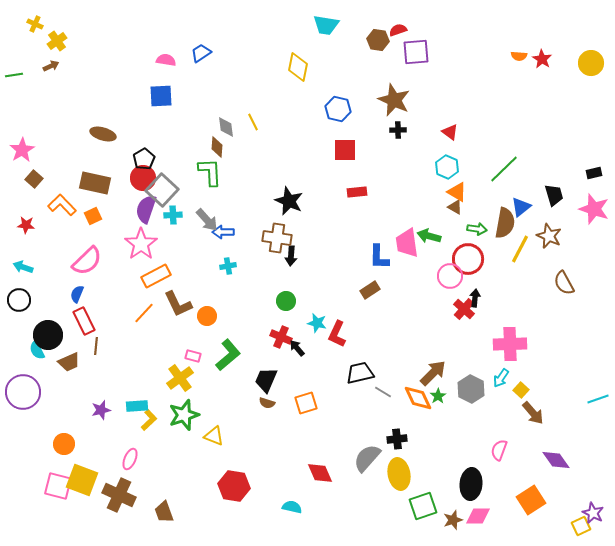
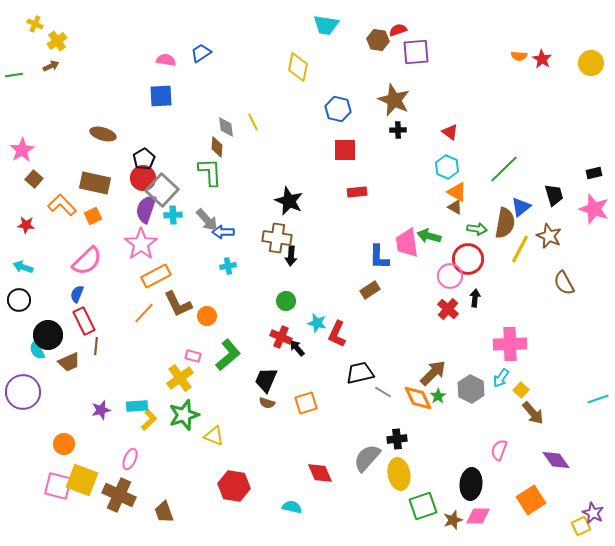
red cross at (464, 309): moved 16 px left
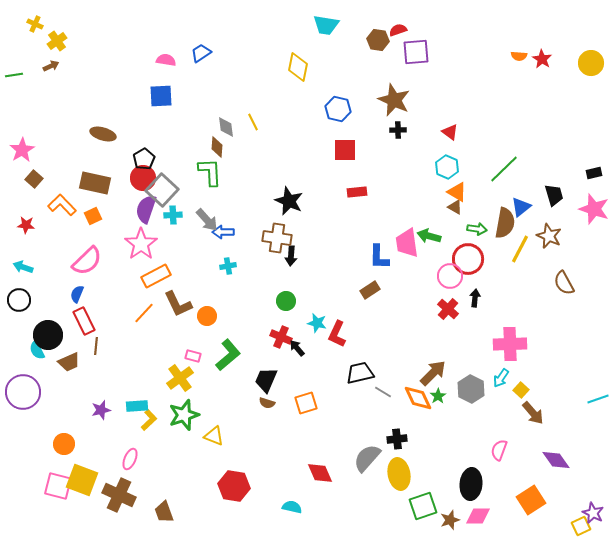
brown star at (453, 520): moved 3 px left
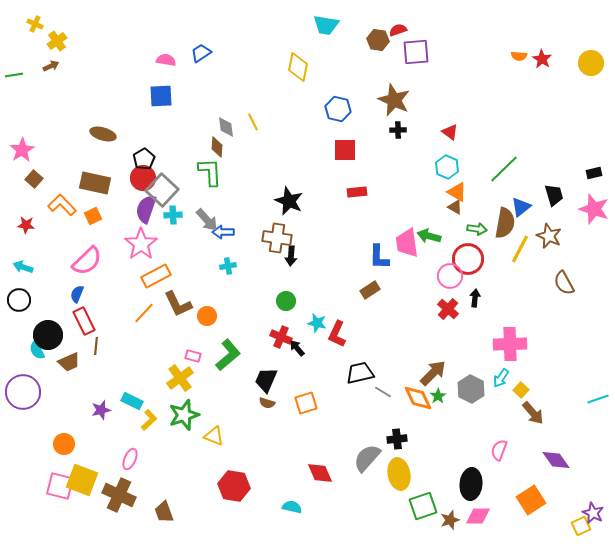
cyan rectangle at (137, 406): moved 5 px left, 5 px up; rotated 30 degrees clockwise
pink square at (58, 486): moved 2 px right
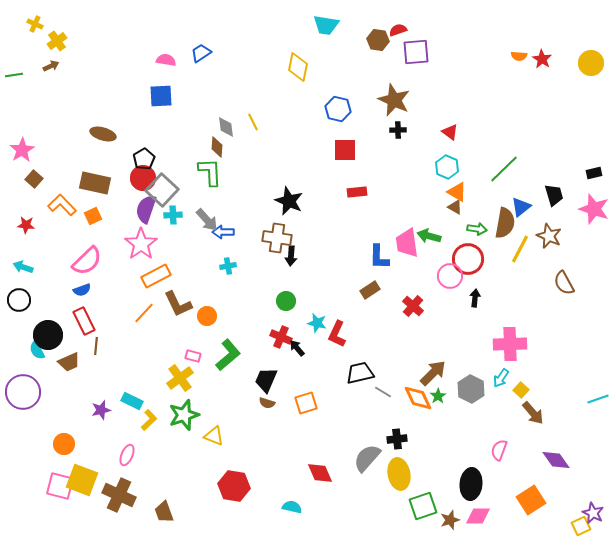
blue semicircle at (77, 294): moved 5 px right, 4 px up; rotated 132 degrees counterclockwise
red cross at (448, 309): moved 35 px left, 3 px up
pink ellipse at (130, 459): moved 3 px left, 4 px up
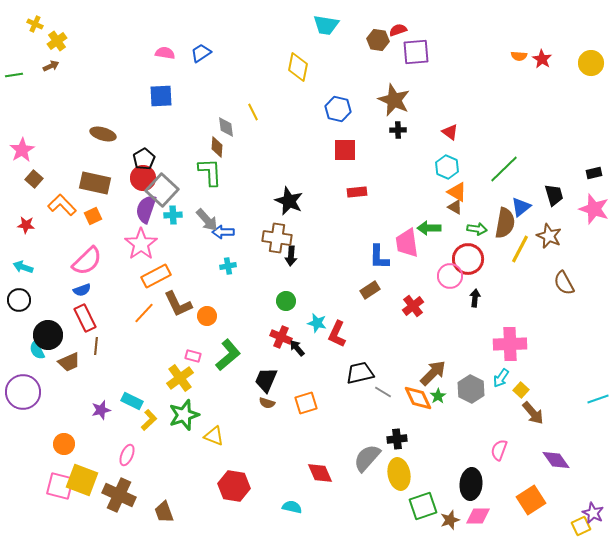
pink semicircle at (166, 60): moved 1 px left, 7 px up
yellow line at (253, 122): moved 10 px up
green arrow at (429, 236): moved 8 px up; rotated 15 degrees counterclockwise
red cross at (413, 306): rotated 10 degrees clockwise
red rectangle at (84, 321): moved 1 px right, 3 px up
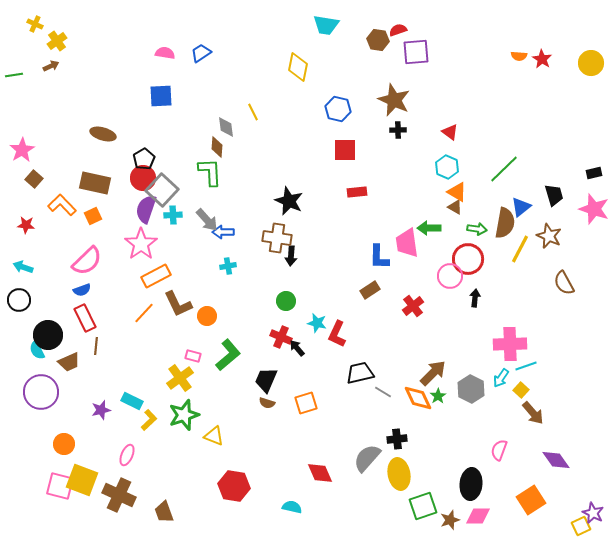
purple circle at (23, 392): moved 18 px right
cyan line at (598, 399): moved 72 px left, 33 px up
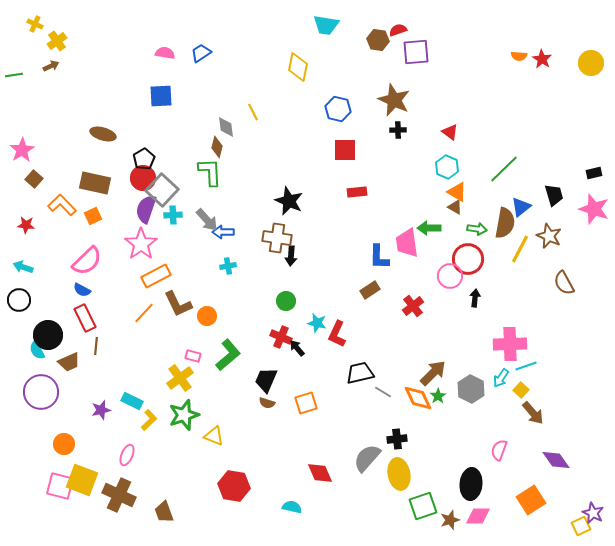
brown diamond at (217, 147): rotated 10 degrees clockwise
blue semicircle at (82, 290): rotated 48 degrees clockwise
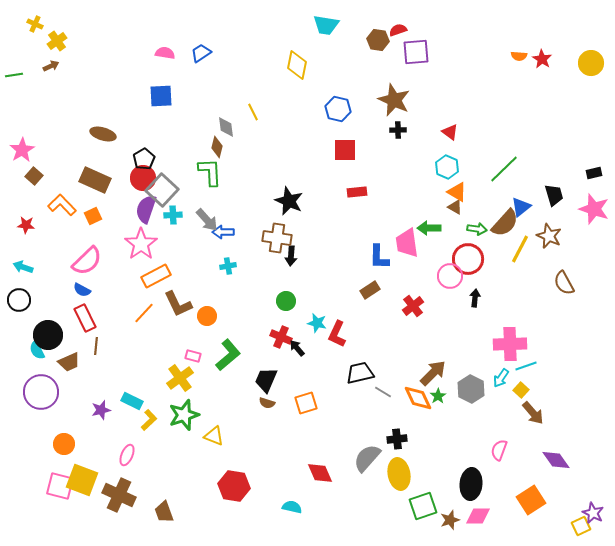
yellow diamond at (298, 67): moved 1 px left, 2 px up
brown square at (34, 179): moved 3 px up
brown rectangle at (95, 183): moved 3 px up; rotated 12 degrees clockwise
brown semicircle at (505, 223): rotated 32 degrees clockwise
